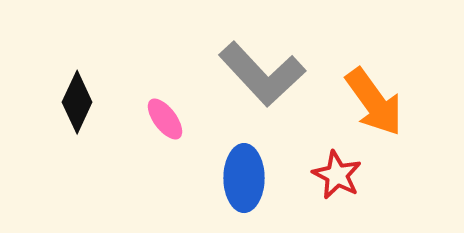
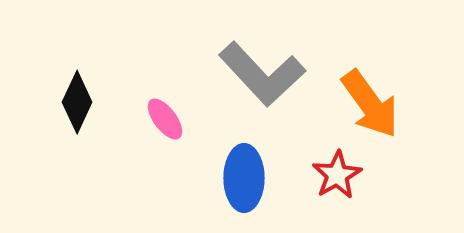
orange arrow: moved 4 px left, 2 px down
red star: rotated 15 degrees clockwise
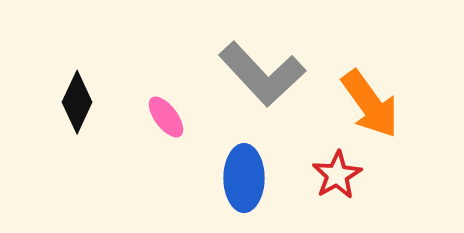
pink ellipse: moved 1 px right, 2 px up
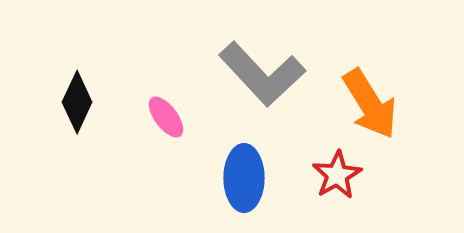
orange arrow: rotated 4 degrees clockwise
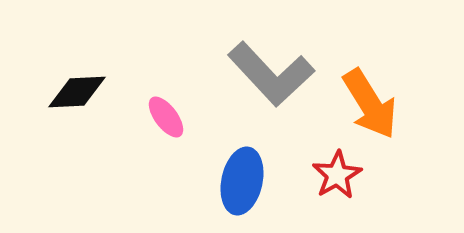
gray L-shape: moved 9 px right
black diamond: moved 10 px up; rotated 62 degrees clockwise
blue ellipse: moved 2 px left, 3 px down; rotated 12 degrees clockwise
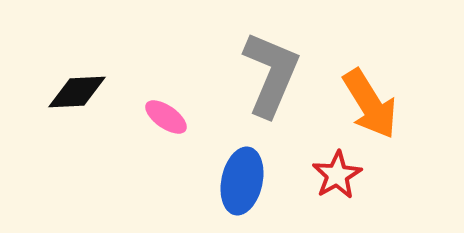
gray L-shape: rotated 114 degrees counterclockwise
pink ellipse: rotated 18 degrees counterclockwise
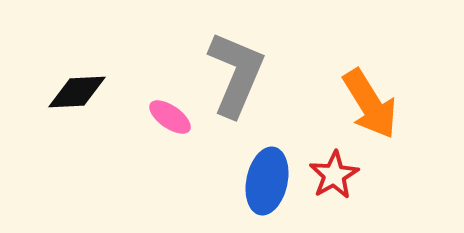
gray L-shape: moved 35 px left
pink ellipse: moved 4 px right
red star: moved 3 px left
blue ellipse: moved 25 px right
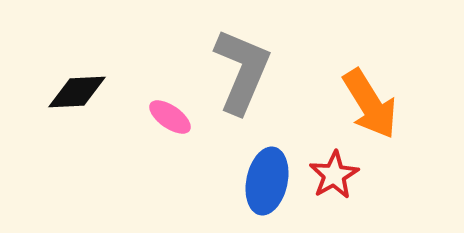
gray L-shape: moved 6 px right, 3 px up
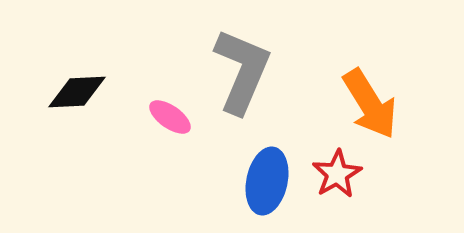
red star: moved 3 px right, 1 px up
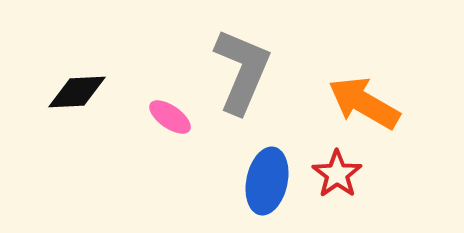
orange arrow: moved 6 px left, 1 px up; rotated 152 degrees clockwise
red star: rotated 6 degrees counterclockwise
